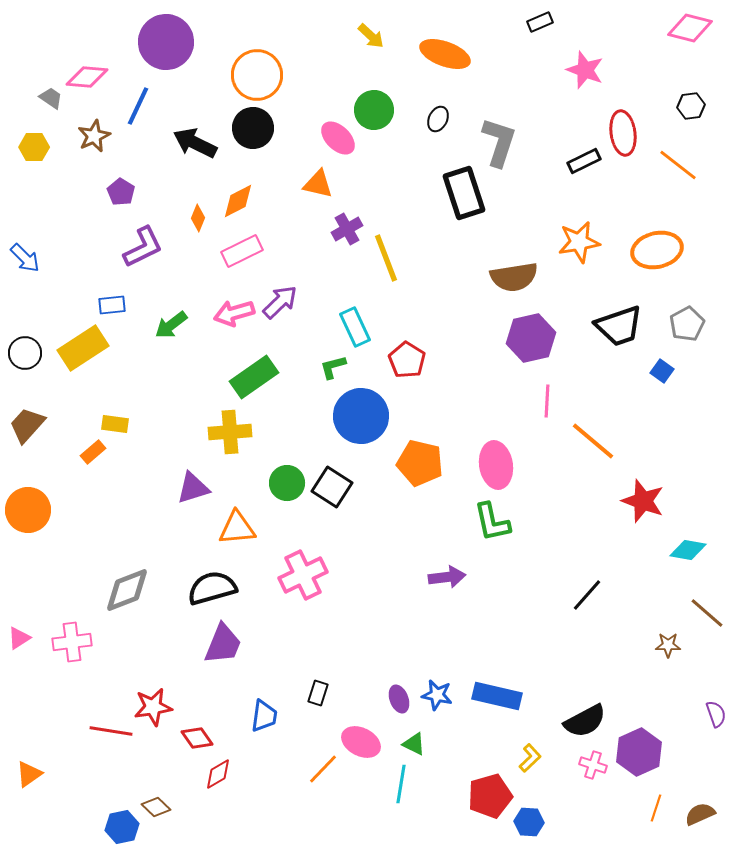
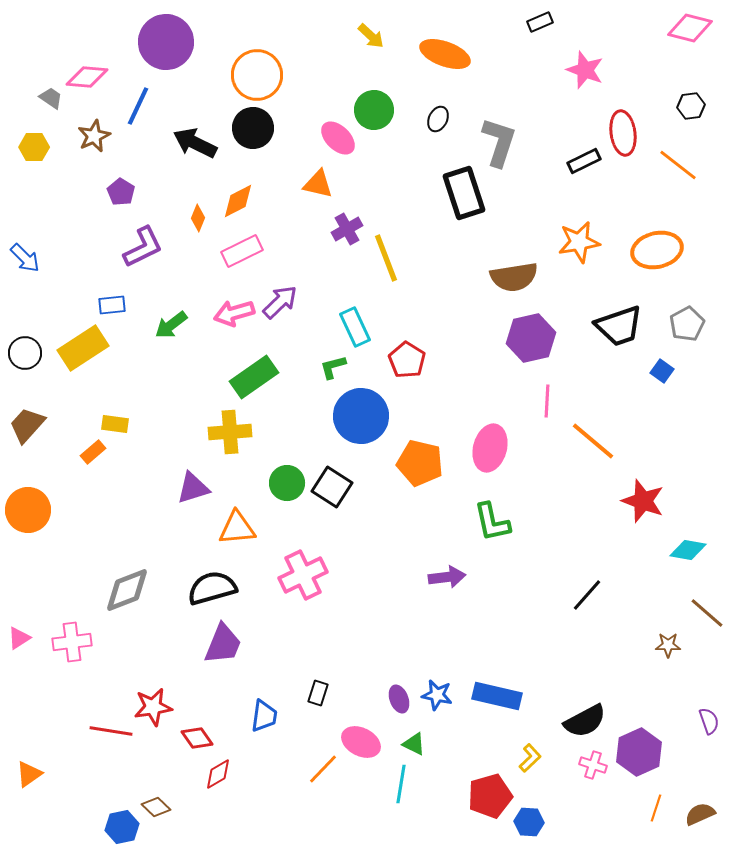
pink ellipse at (496, 465): moved 6 px left, 17 px up; rotated 24 degrees clockwise
purple semicircle at (716, 714): moved 7 px left, 7 px down
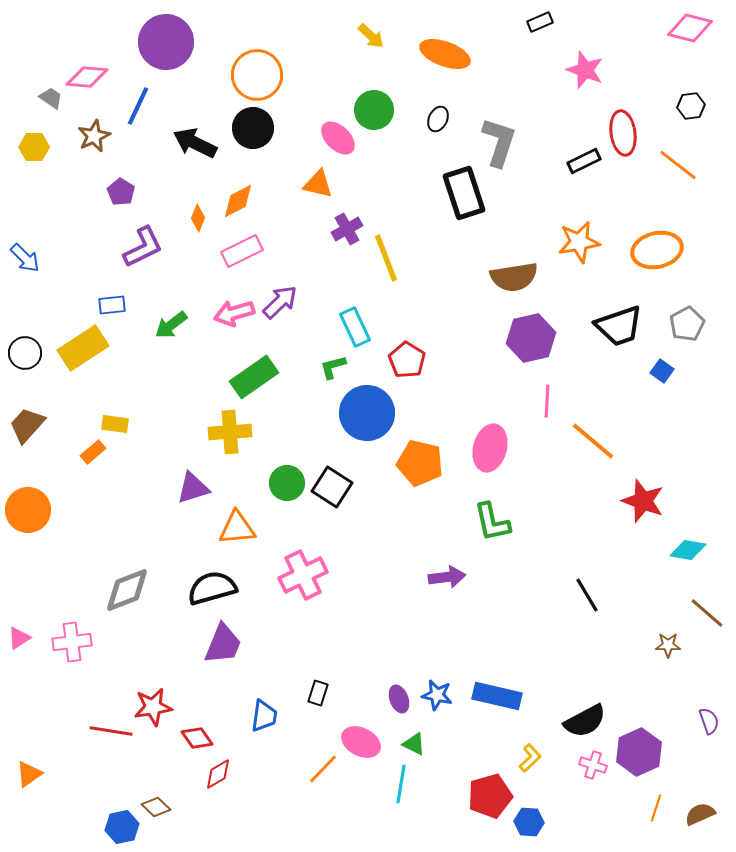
blue circle at (361, 416): moved 6 px right, 3 px up
black line at (587, 595): rotated 72 degrees counterclockwise
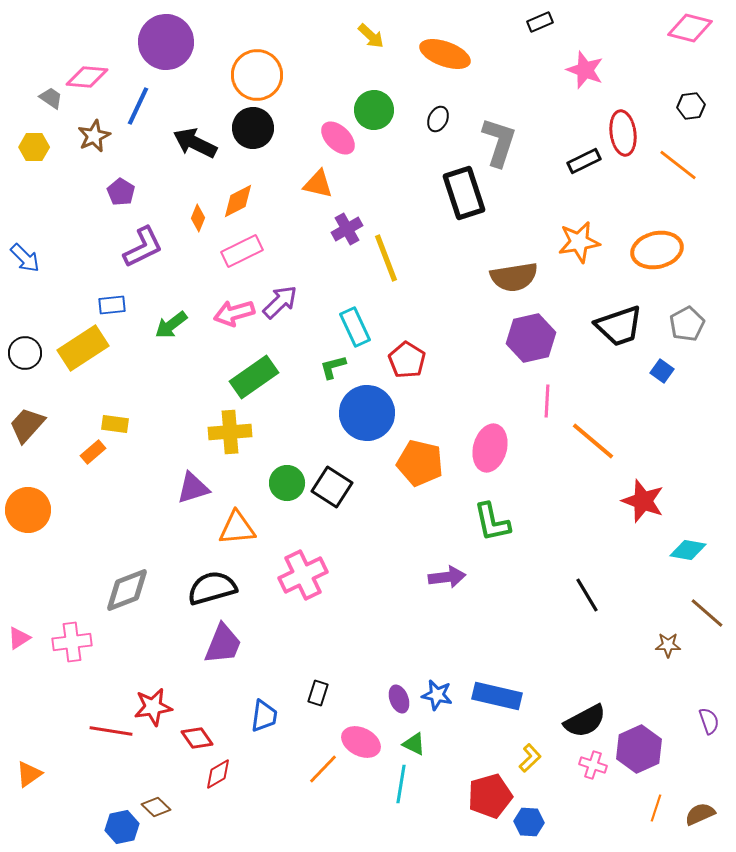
purple hexagon at (639, 752): moved 3 px up
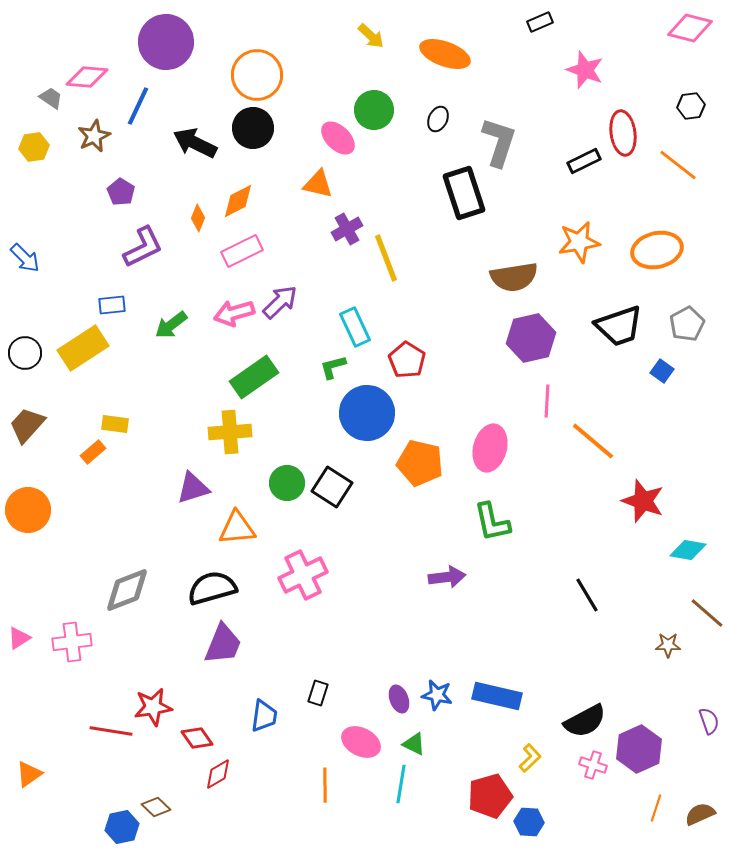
yellow hexagon at (34, 147): rotated 8 degrees counterclockwise
orange line at (323, 769): moved 2 px right, 16 px down; rotated 44 degrees counterclockwise
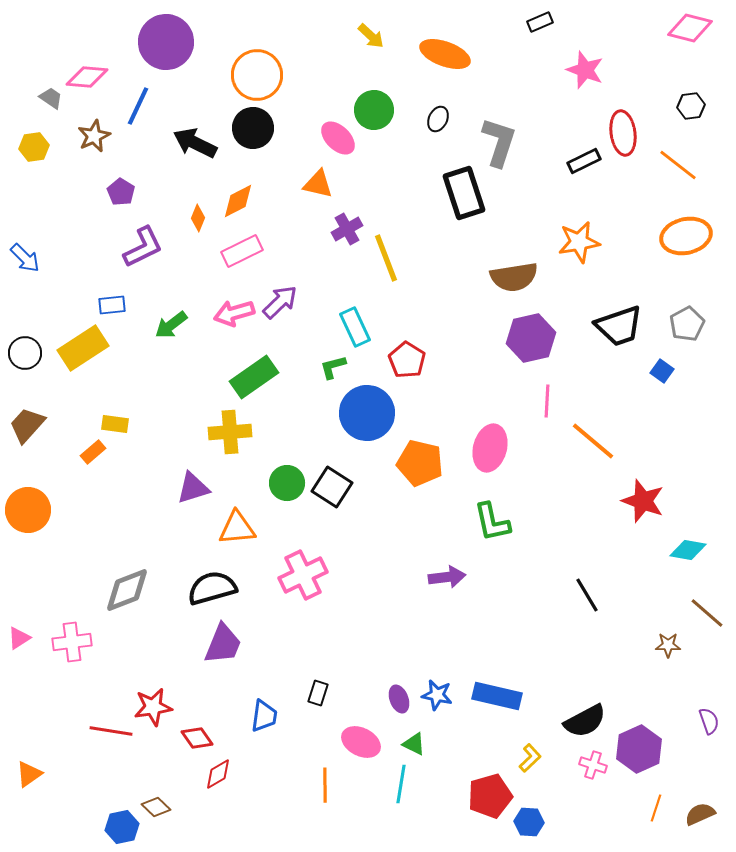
orange ellipse at (657, 250): moved 29 px right, 14 px up
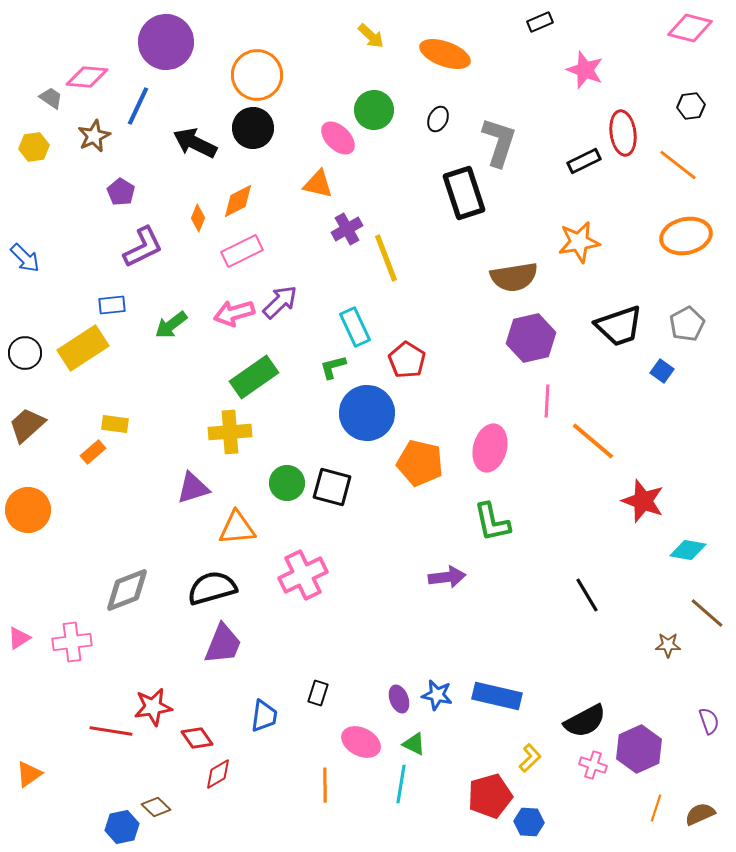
brown trapezoid at (27, 425): rotated 6 degrees clockwise
black square at (332, 487): rotated 18 degrees counterclockwise
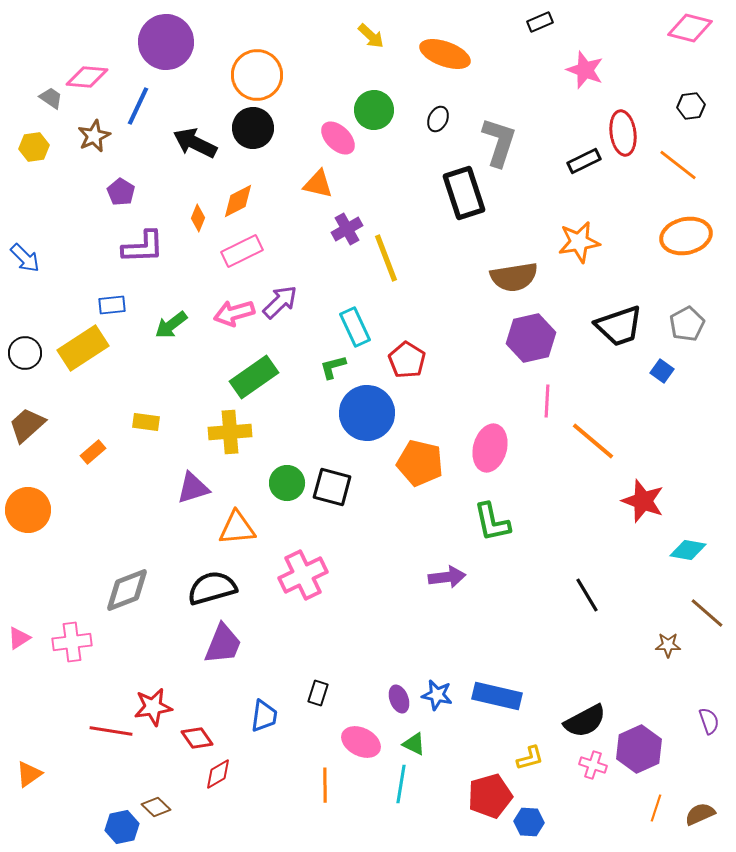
purple L-shape at (143, 247): rotated 24 degrees clockwise
yellow rectangle at (115, 424): moved 31 px right, 2 px up
yellow L-shape at (530, 758): rotated 28 degrees clockwise
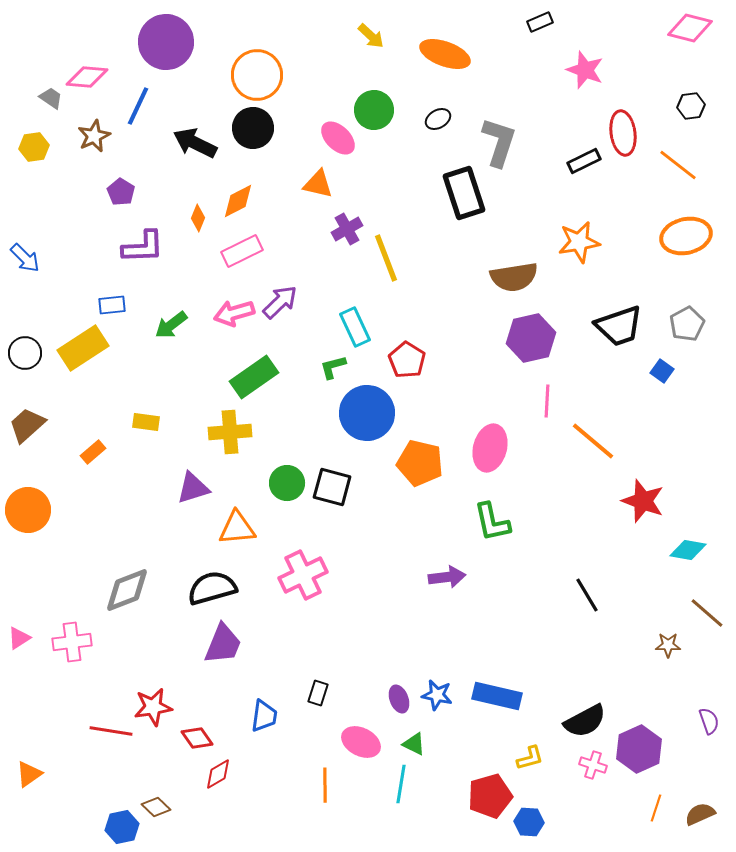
black ellipse at (438, 119): rotated 35 degrees clockwise
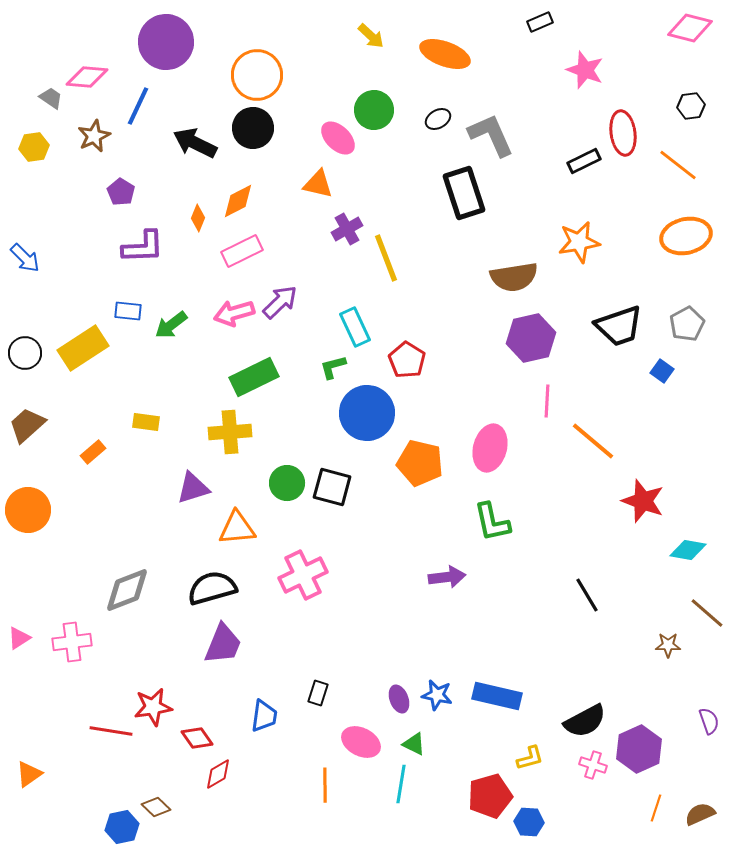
gray L-shape at (499, 142): moved 8 px left, 7 px up; rotated 42 degrees counterclockwise
blue rectangle at (112, 305): moved 16 px right, 6 px down; rotated 12 degrees clockwise
green rectangle at (254, 377): rotated 9 degrees clockwise
